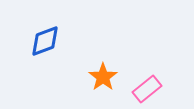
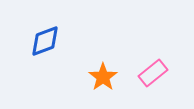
pink rectangle: moved 6 px right, 16 px up
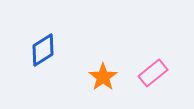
blue diamond: moved 2 px left, 9 px down; rotated 12 degrees counterclockwise
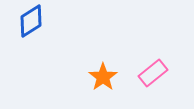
blue diamond: moved 12 px left, 29 px up
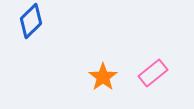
blue diamond: rotated 12 degrees counterclockwise
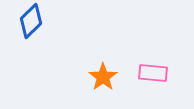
pink rectangle: rotated 44 degrees clockwise
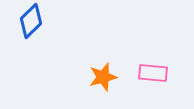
orange star: rotated 20 degrees clockwise
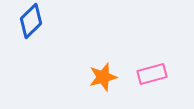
pink rectangle: moved 1 px left, 1 px down; rotated 20 degrees counterclockwise
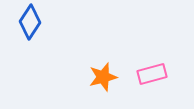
blue diamond: moved 1 px left, 1 px down; rotated 12 degrees counterclockwise
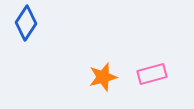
blue diamond: moved 4 px left, 1 px down
